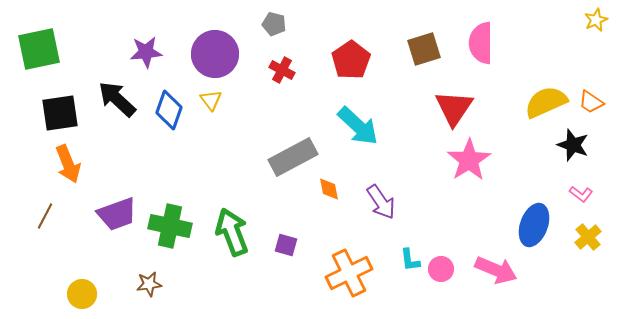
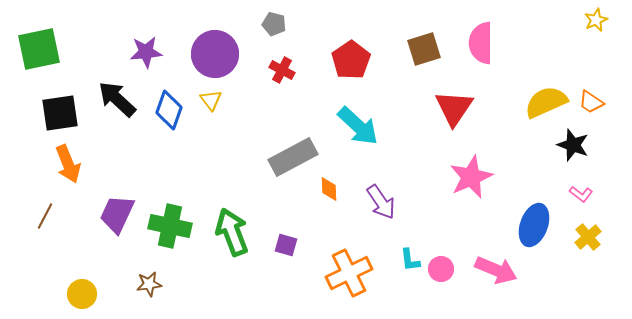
pink star: moved 2 px right, 17 px down; rotated 9 degrees clockwise
orange diamond: rotated 10 degrees clockwise
purple trapezoid: rotated 135 degrees clockwise
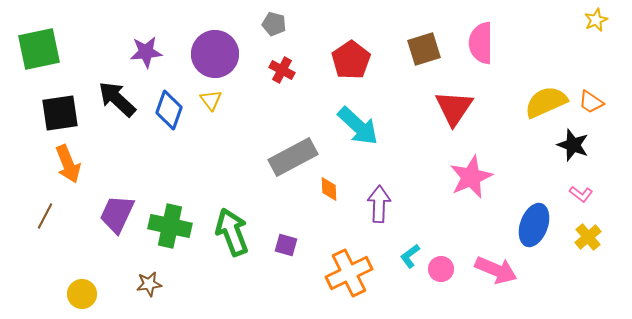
purple arrow: moved 2 px left, 2 px down; rotated 144 degrees counterclockwise
cyan L-shape: moved 4 px up; rotated 60 degrees clockwise
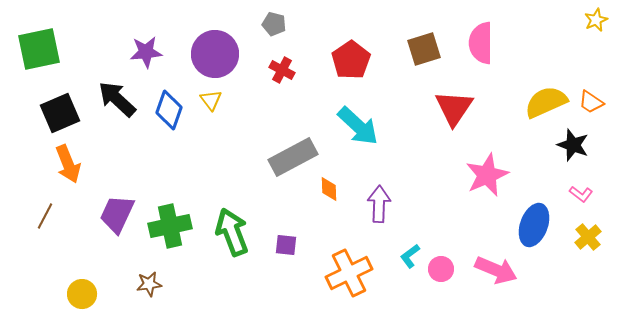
black square: rotated 15 degrees counterclockwise
pink star: moved 16 px right, 2 px up
green cross: rotated 24 degrees counterclockwise
purple square: rotated 10 degrees counterclockwise
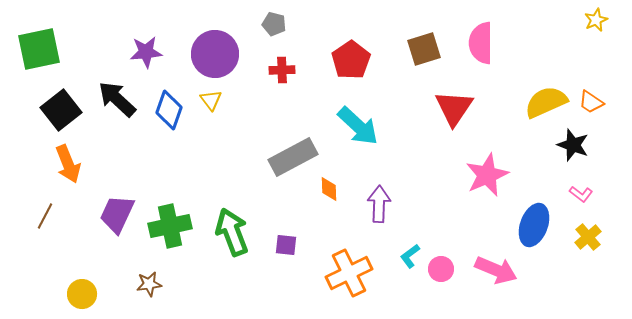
red cross: rotated 30 degrees counterclockwise
black square: moved 1 px right, 3 px up; rotated 15 degrees counterclockwise
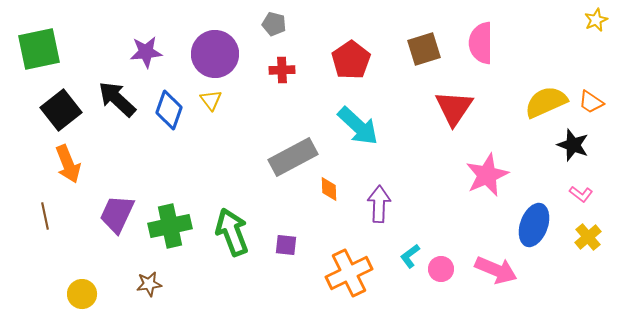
brown line: rotated 40 degrees counterclockwise
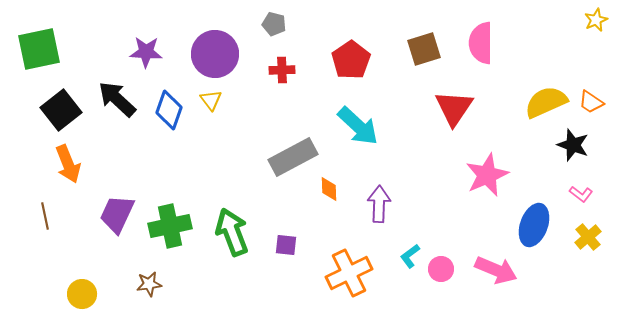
purple star: rotated 8 degrees clockwise
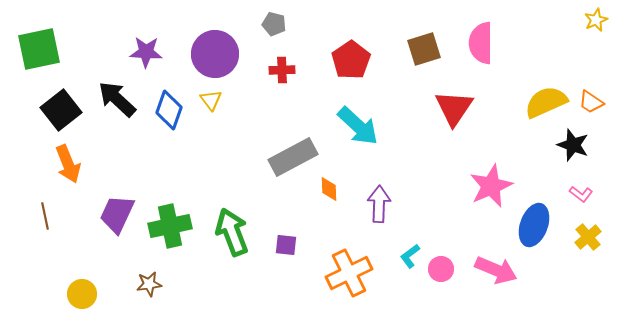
pink star: moved 4 px right, 11 px down
